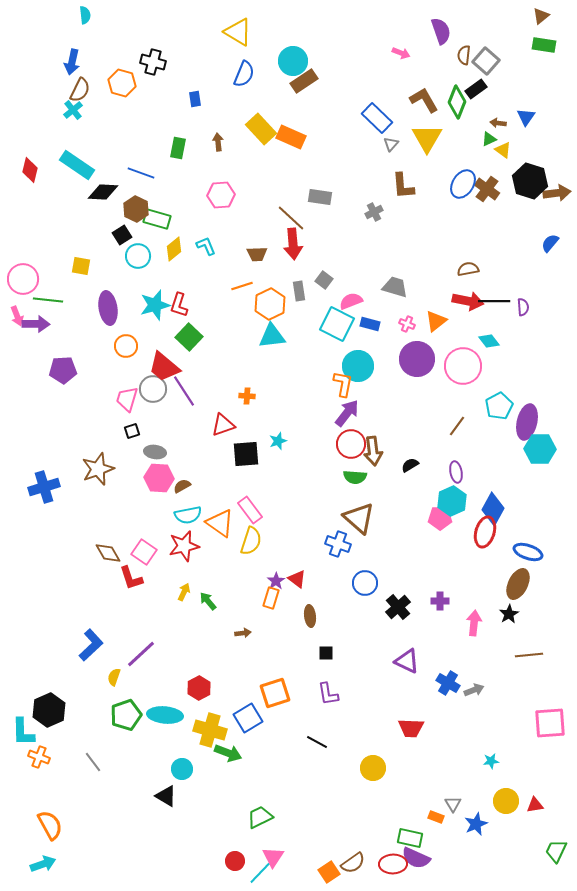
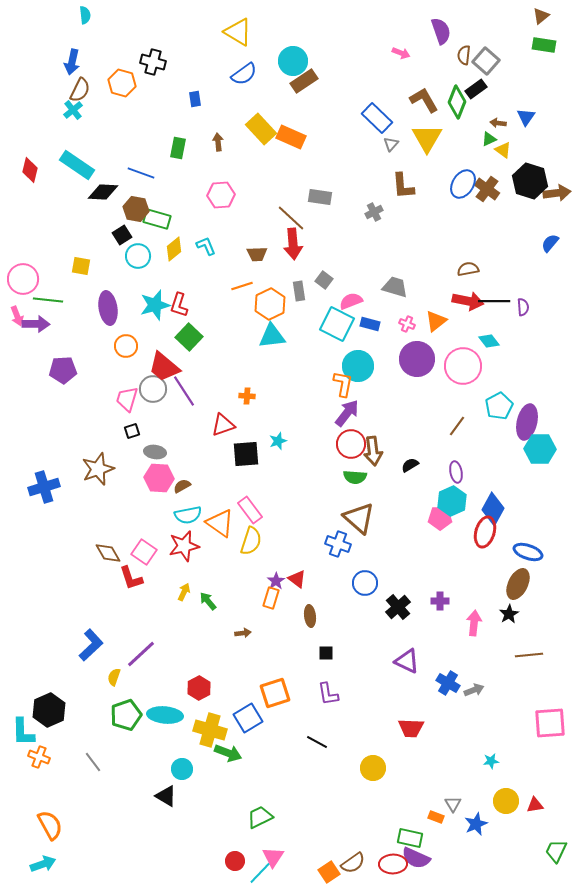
blue semicircle at (244, 74): rotated 32 degrees clockwise
brown hexagon at (136, 209): rotated 15 degrees counterclockwise
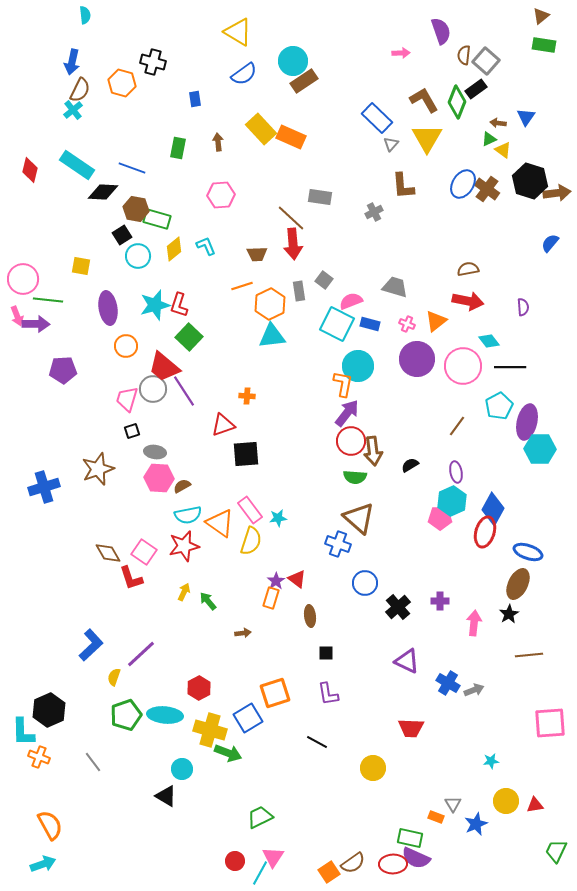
pink arrow at (401, 53): rotated 24 degrees counterclockwise
blue line at (141, 173): moved 9 px left, 5 px up
black line at (494, 301): moved 16 px right, 66 px down
cyan star at (278, 441): moved 77 px down; rotated 12 degrees clockwise
red circle at (351, 444): moved 3 px up
cyan line at (260, 873): rotated 15 degrees counterclockwise
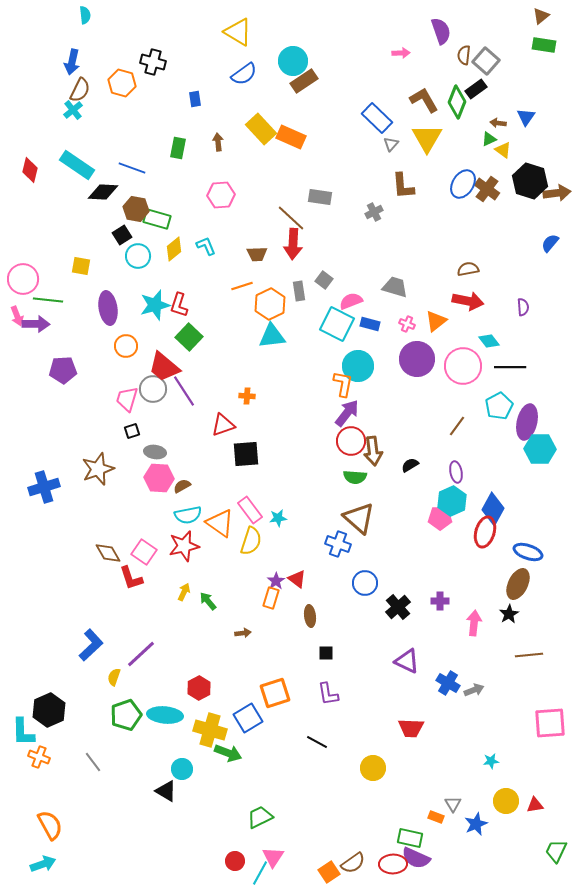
red arrow at (293, 244): rotated 8 degrees clockwise
black triangle at (166, 796): moved 5 px up
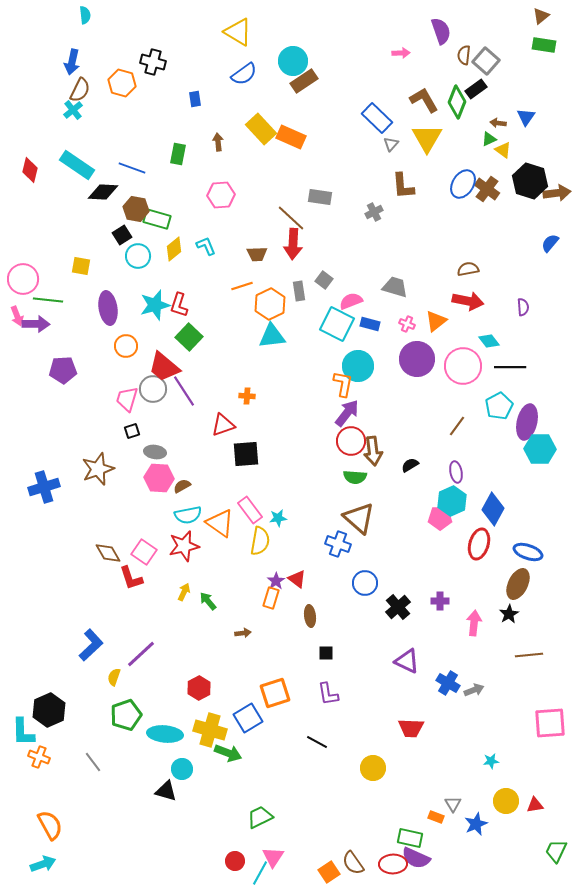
green rectangle at (178, 148): moved 6 px down
red ellipse at (485, 532): moved 6 px left, 12 px down
yellow semicircle at (251, 541): moved 9 px right; rotated 8 degrees counterclockwise
cyan ellipse at (165, 715): moved 19 px down
black triangle at (166, 791): rotated 15 degrees counterclockwise
brown semicircle at (353, 863): rotated 90 degrees clockwise
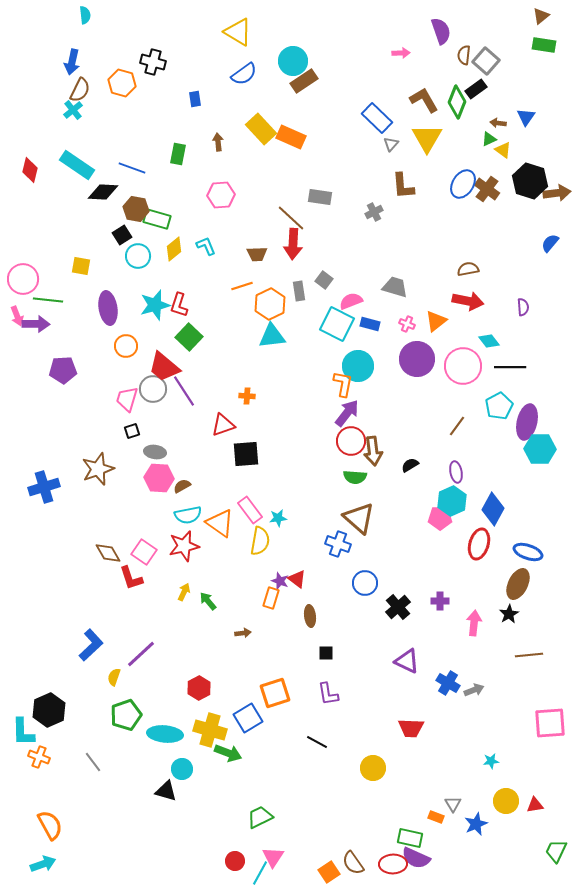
purple star at (276, 581): moved 4 px right; rotated 18 degrees counterclockwise
